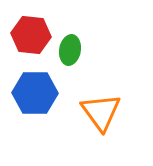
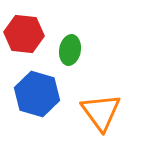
red hexagon: moved 7 px left, 1 px up
blue hexagon: moved 2 px right, 1 px down; rotated 15 degrees clockwise
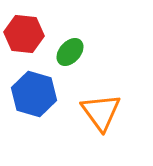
green ellipse: moved 2 px down; rotated 32 degrees clockwise
blue hexagon: moved 3 px left
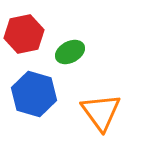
red hexagon: rotated 18 degrees counterclockwise
green ellipse: rotated 20 degrees clockwise
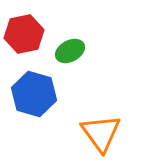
green ellipse: moved 1 px up
orange triangle: moved 21 px down
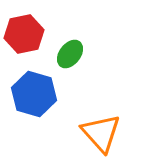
green ellipse: moved 3 px down; rotated 24 degrees counterclockwise
orange triangle: rotated 6 degrees counterclockwise
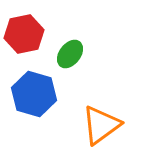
orange triangle: moved 8 px up; rotated 36 degrees clockwise
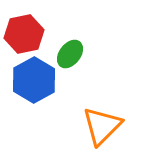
blue hexagon: moved 14 px up; rotated 15 degrees clockwise
orange triangle: moved 1 px right, 1 px down; rotated 9 degrees counterclockwise
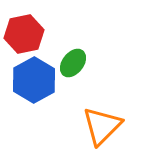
green ellipse: moved 3 px right, 9 px down
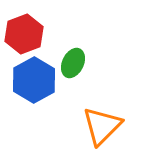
red hexagon: rotated 9 degrees counterclockwise
green ellipse: rotated 12 degrees counterclockwise
